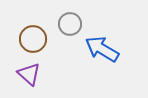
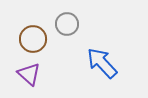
gray circle: moved 3 px left
blue arrow: moved 14 px down; rotated 16 degrees clockwise
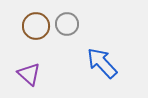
brown circle: moved 3 px right, 13 px up
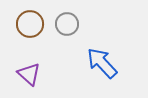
brown circle: moved 6 px left, 2 px up
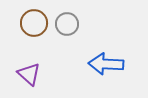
brown circle: moved 4 px right, 1 px up
blue arrow: moved 4 px right, 1 px down; rotated 44 degrees counterclockwise
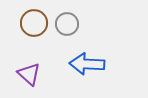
blue arrow: moved 19 px left
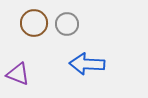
purple triangle: moved 11 px left; rotated 20 degrees counterclockwise
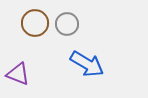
brown circle: moved 1 px right
blue arrow: rotated 152 degrees counterclockwise
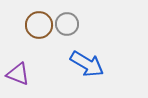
brown circle: moved 4 px right, 2 px down
